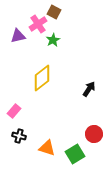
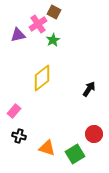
purple triangle: moved 1 px up
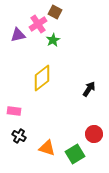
brown square: moved 1 px right
pink rectangle: rotated 56 degrees clockwise
black cross: rotated 16 degrees clockwise
